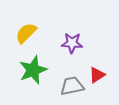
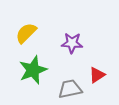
gray trapezoid: moved 2 px left, 3 px down
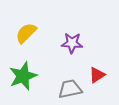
green star: moved 10 px left, 6 px down
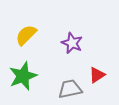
yellow semicircle: moved 2 px down
purple star: rotated 20 degrees clockwise
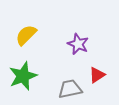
purple star: moved 6 px right, 1 px down
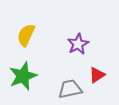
yellow semicircle: rotated 20 degrees counterclockwise
purple star: rotated 20 degrees clockwise
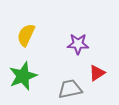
purple star: rotated 30 degrees clockwise
red triangle: moved 2 px up
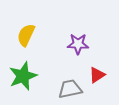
red triangle: moved 2 px down
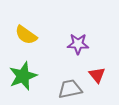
yellow semicircle: rotated 80 degrees counterclockwise
red triangle: rotated 36 degrees counterclockwise
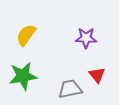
yellow semicircle: rotated 90 degrees clockwise
purple star: moved 8 px right, 6 px up
green star: rotated 12 degrees clockwise
